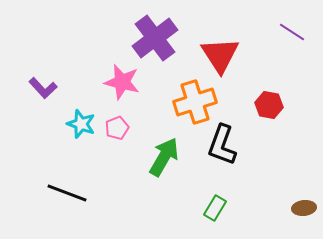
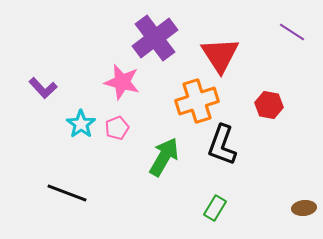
orange cross: moved 2 px right, 1 px up
cyan star: rotated 16 degrees clockwise
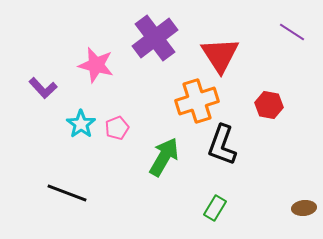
pink star: moved 26 px left, 17 px up
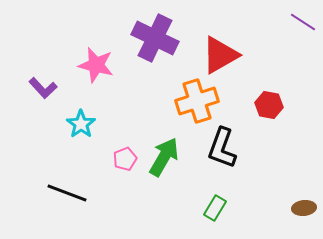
purple line: moved 11 px right, 10 px up
purple cross: rotated 27 degrees counterclockwise
red triangle: rotated 33 degrees clockwise
pink pentagon: moved 8 px right, 31 px down
black L-shape: moved 3 px down
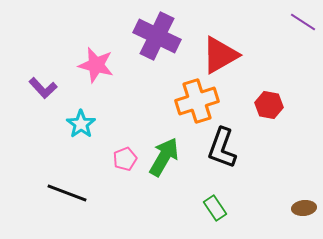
purple cross: moved 2 px right, 2 px up
green rectangle: rotated 65 degrees counterclockwise
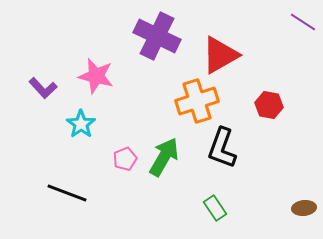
pink star: moved 11 px down
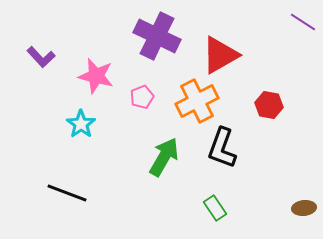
purple L-shape: moved 2 px left, 31 px up
orange cross: rotated 9 degrees counterclockwise
pink pentagon: moved 17 px right, 62 px up
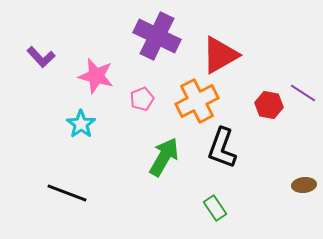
purple line: moved 71 px down
pink pentagon: moved 2 px down
brown ellipse: moved 23 px up
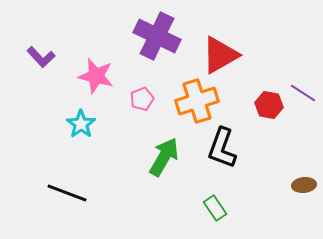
orange cross: rotated 9 degrees clockwise
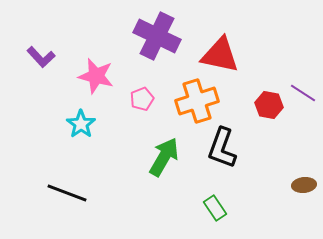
red triangle: rotated 42 degrees clockwise
